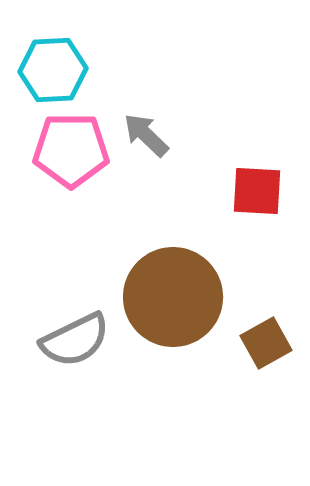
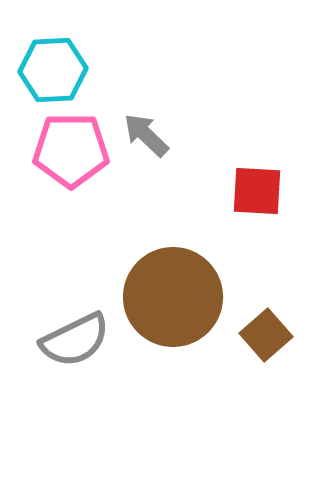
brown square: moved 8 px up; rotated 12 degrees counterclockwise
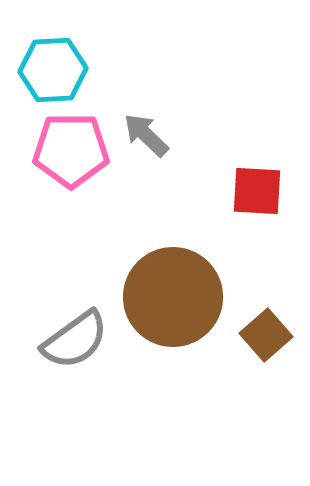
gray semicircle: rotated 10 degrees counterclockwise
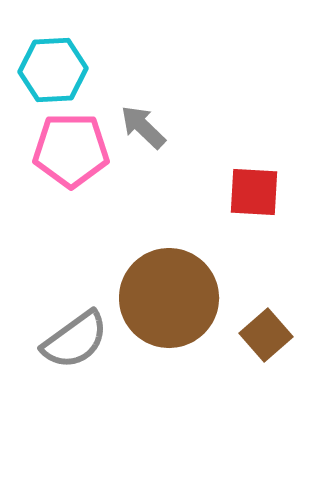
gray arrow: moved 3 px left, 8 px up
red square: moved 3 px left, 1 px down
brown circle: moved 4 px left, 1 px down
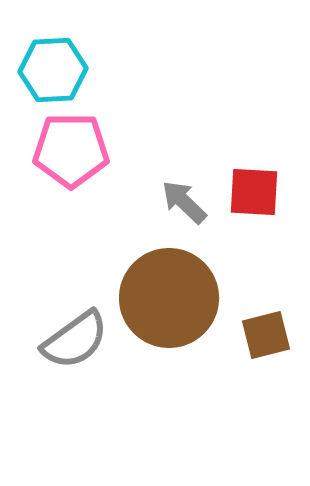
gray arrow: moved 41 px right, 75 px down
brown square: rotated 27 degrees clockwise
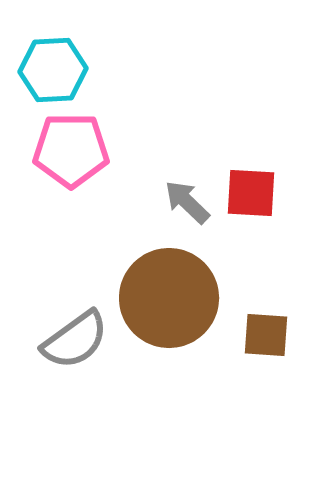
red square: moved 3 px left, 1 px down
gray arrow: moved 3 px right
brown square: rotated 18 degrees clockwise
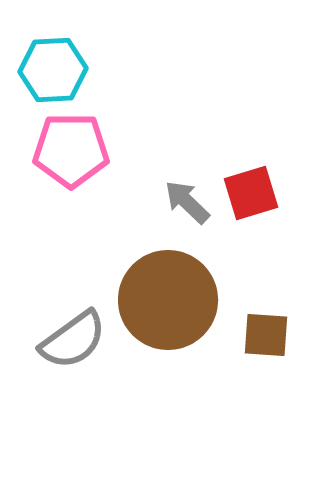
red square: rotated 20 degrees counterclockwise
brown circle: moved 1 px left, 2 px down
gray semicircle: moved 2 px left
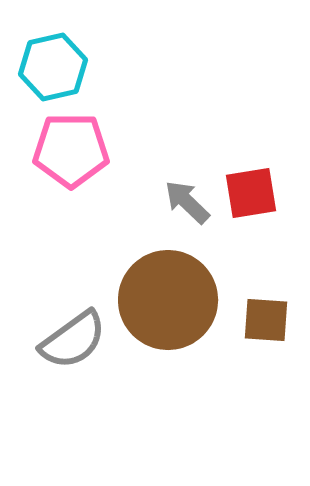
cyan hexagon: moved 3 px up; rotated 10 degrees counterclockwise
red square: rotated 8 degrees clockwise
brown square: moved 15 px up
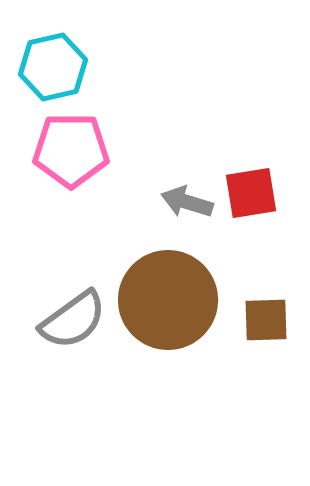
gray arrow: rotated 27 degrees counterclockwise
brown square: rotated 6 degrees counterclockwise
gray semicircle: moved 20 px up
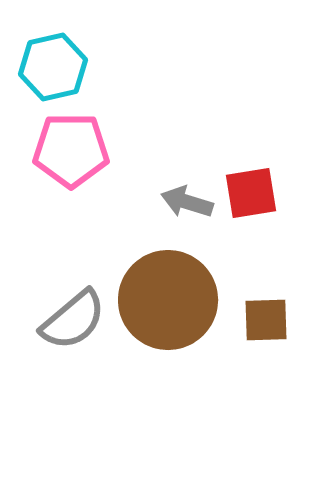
gray semicircle: rotated 4 degrees counterclockwise
